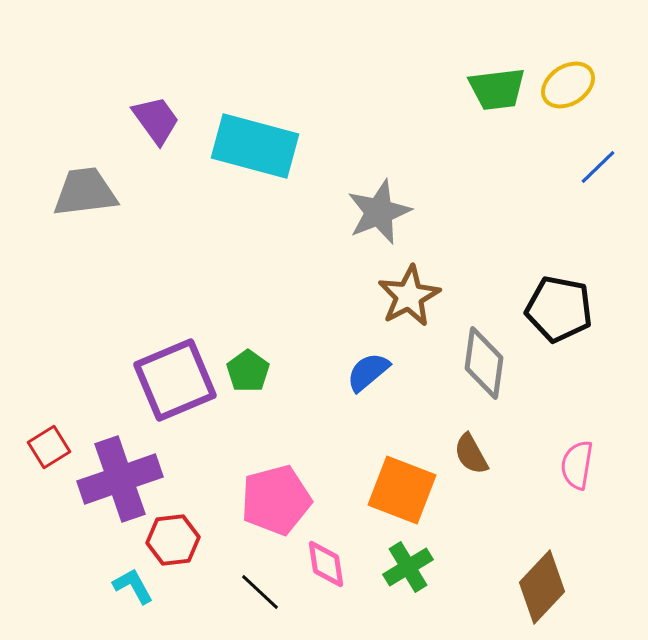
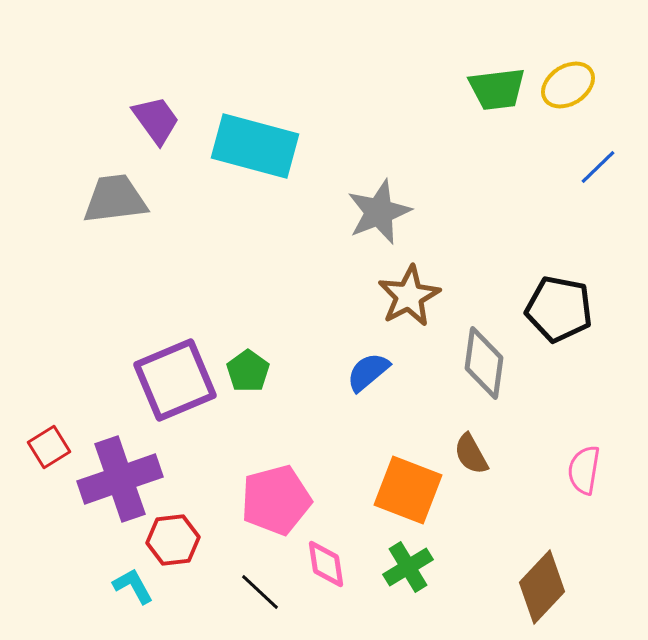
gray trapezoid: moved 30 px right, 7 px down
pink semicircle: moved 7 px right, 5 px down
orange square: moved 6 px right
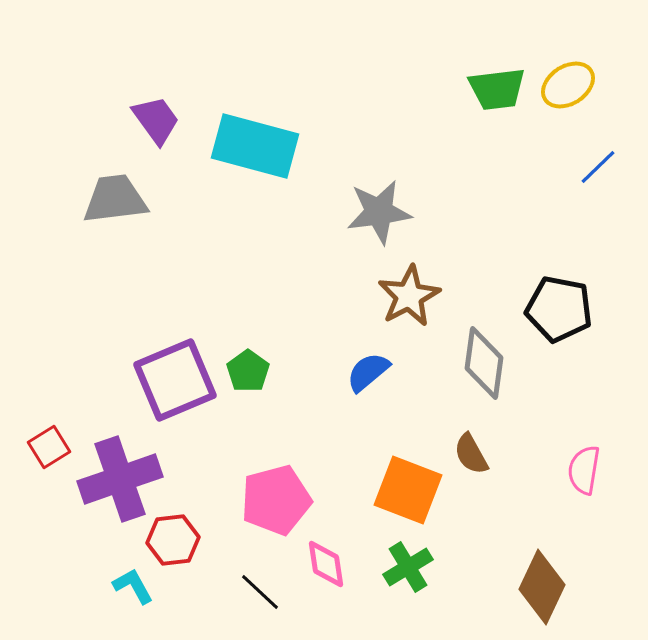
gray star: rotated 14 degrees clockwise
brown diamond: rotated 18 degrees counterclockwise
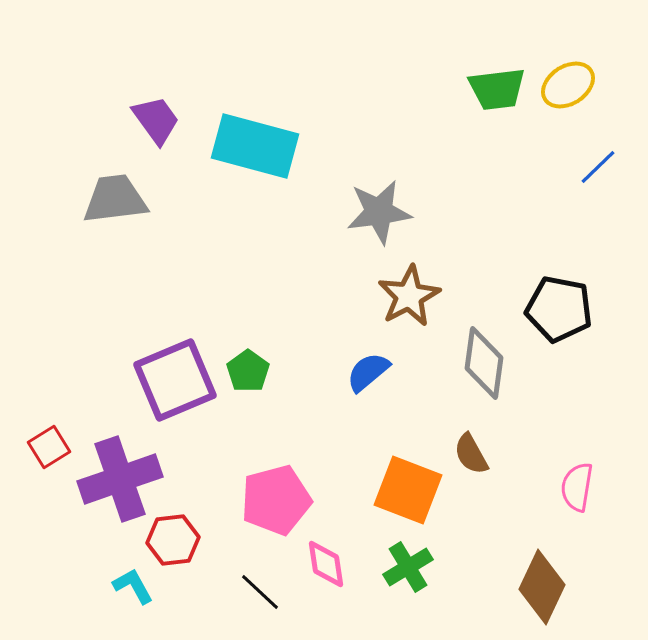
pink semicircle: moved 7 px left, 17 px down
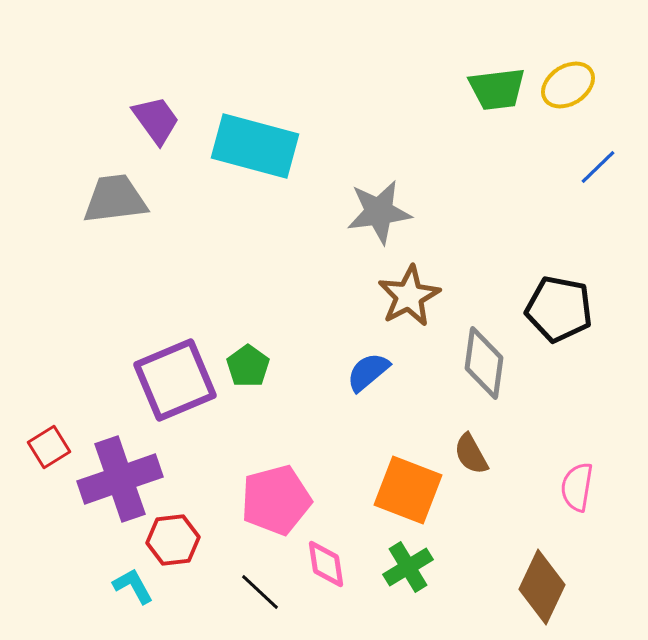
green pentagon: moved 5 px up
